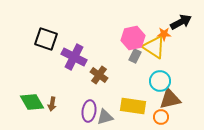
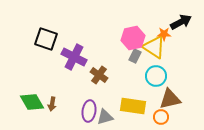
cyan circle: moved 4 px left, 5 px up
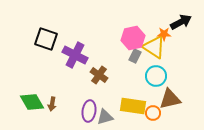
purple cross: moved 1 px right, 2 px up
orange circle: moved 8 px left, 4 px up
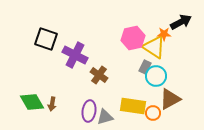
gray rectangle: moved 10 px right, 11 px down
brown triangle: rotated 15 degrees counterclockwise
